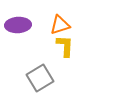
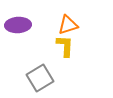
orange triangle: moved 8 px right
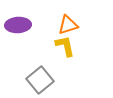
yellow L-shape: rotated 15 degrees counterclockwise
gray square: moved 2 px down; rotated 8 degrees counterclockwise
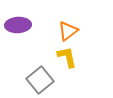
orange triangle: moved 6 px down; rotated 20 degrees counterclockwise
yellow L-shape: moved 2 px right, 11 px down
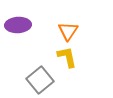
orange triangle: rotated 20 degrees counterclockwise
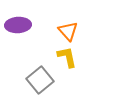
orange triangle: rotated 15 degrees counterclockwise
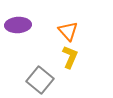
yellow L-shape: moved 3 px right; rotated 35 degrees clockwise
gray square: rotated 12 degrees counterclockwise
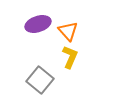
purple ellipse: moved 20 px right, 1 px up; rotated 15 degrees counterclockwise
